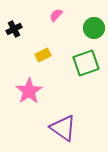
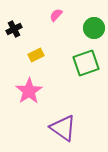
yellow rectangle: moved 7 px left
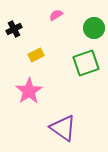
pink semicircle: rotated 16 degrees clockwise
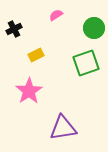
purple triangle: rotated 44 degrees counterclockwise
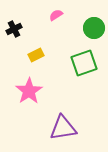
green square: moved 2 px left
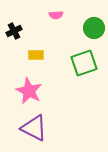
pink semicircle: rotated 152 degrees counterclockwise
black cross: moved 2 px down
yellow rectangle: rotated 28 degrees clockwise
pink star: rotated 12 degrees counterclockwise
purple triangle: moved 29 px left; rotated 36 degrees clockwise
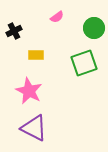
pink semicircle: moved 1 px right, 2 px down; rotated 32 degrees counterclockwise
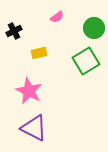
yellow rectangle: moved 3 px right, 2 px up; rotated 14 degrees counterclockwise
green square: moved 2 px right, 2 px up; rotated 12 degrees counterclockwise
